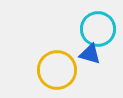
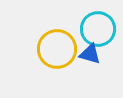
yellow circle: moved 21 px up
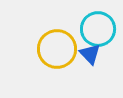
blue triangle: rotated 30 degrees clockwise
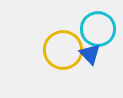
yellow circle: moved 6 px right, 1 px down
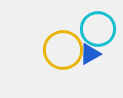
blue triangle: rotated 45 degrees clockwise
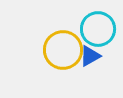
blue triangle: moved 2 px down
